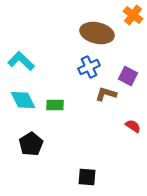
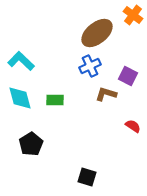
brown ellipse: rotated 52 degrees counterclockwise
blue cross: moved 1 px right, 1 px up
cyan diamond: moved 3 px left, 2 px up; rotated 12 degrees clockwise
green rectangle: moved 5 px up
black square: rotated 12 degrees clockwise
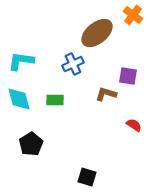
cyan L-shape: rotated 36 degrees counterclockwise
blue cross: moved 17 px left, 2 px up
purple square: rotated 18 degrees counterclockwise
cyan diamond: moved 1 px left, 1 px down
red semicircle: moved 1 px right, 1 px up
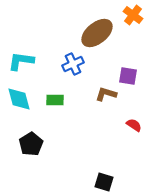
black square: moved 17 px right, 5 px down
